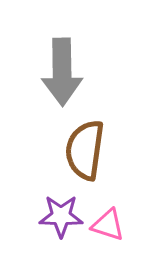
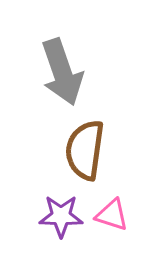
gray arrow: rotated 18 degrees counterclockwise
pink triangle: moved 4 px right, 10 px up
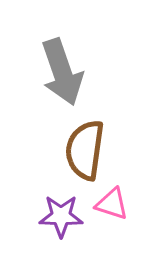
pink triangle: moved 11 px up
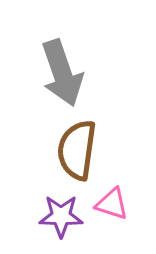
gray arrow: moved 1 px down
brown semicircle: moved 8 px left
